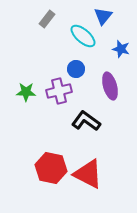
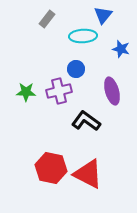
blue triangle: moved 1 px up
cyan ellipse: rotated 44 degrees counterclockwise
purple ellipse: moved 2 px right, 5 px down
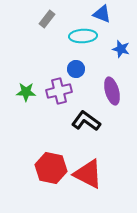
blue triangle: moved 1 px left, 1 px up; rotated 48 degrees counterclockwise
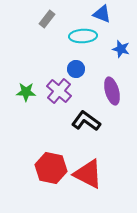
purple cross: rotated 35 degrees counterclockwise
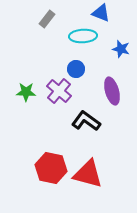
blue triangle: moved 1 px left, 1 px up
red triangle: rotated 12 degrees counterclockwise
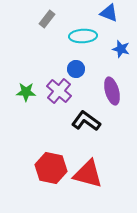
blue triangle: moved 8 px right
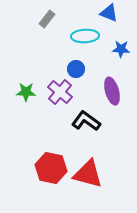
cyan ellipse: moved 2 px right
blue star: rotated 12 degrees counterclockwise
purple cross: moved 1 px right, 1 px down
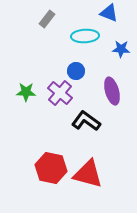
blue circle: moved 2 px down
purple cross: moved 1 px down
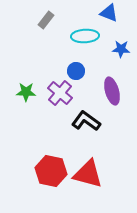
gray rectangle: moved 1 px left, 1 px down
red hexagon: moved 3 px down
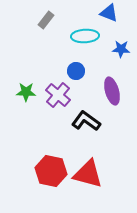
purple cross: moved 2 px left, 2 px down
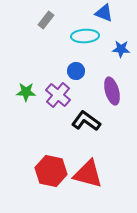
blue triangle: moved 5 px left
